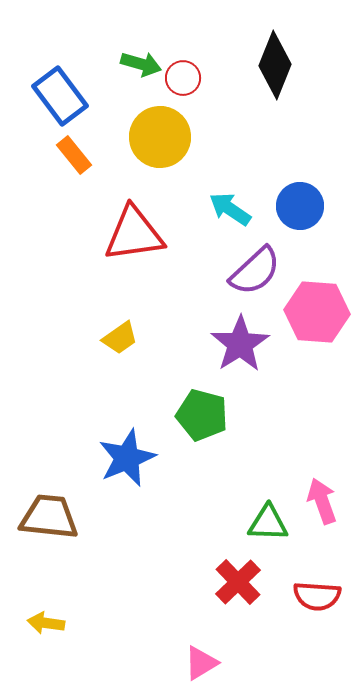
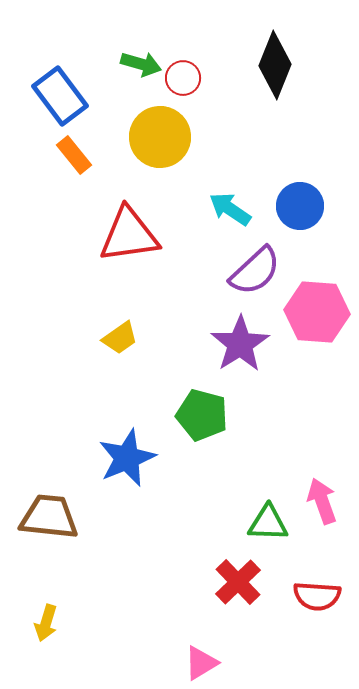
red triangle: moved 5 px left, 1 px down
yellow arrow: rotated 81 degrees counterclockwise
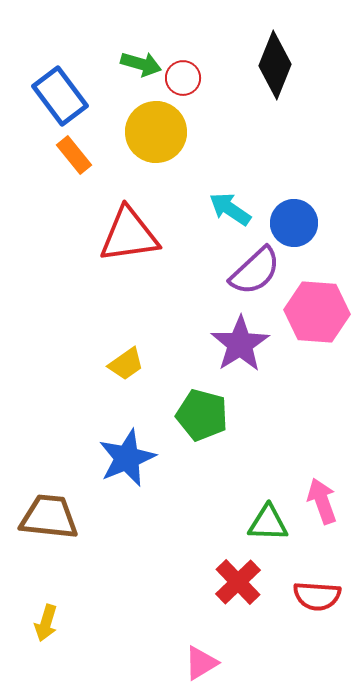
yellow circle: moved 4 px left, 5 px up
blue circle: moved 6 px left, 17 px down
yellow trapezoid: moved 6 px right, 26 px down
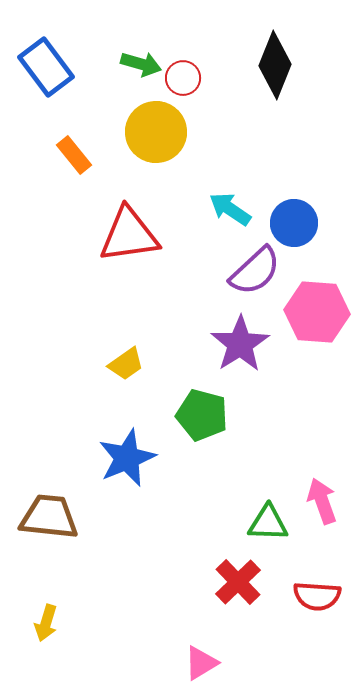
blue rectangle: moved 14 px left, 29 px up
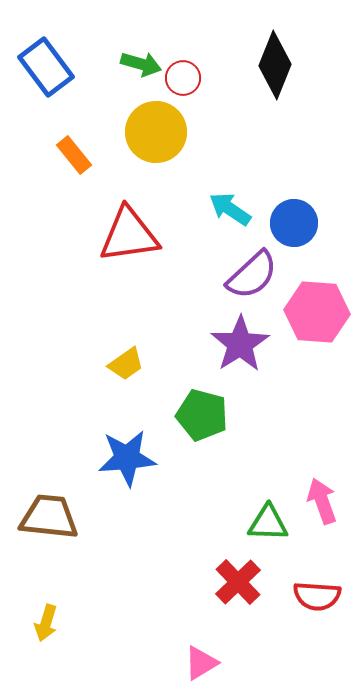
purple semicircle: moved 3 px left, 4 px down
blue star: rotated 18 degrees clockwise
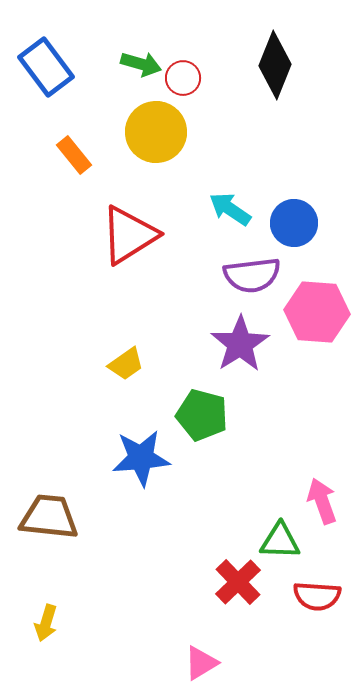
red triangle: rotated 24 degrees counterclockwise
purple semicircle: rotated 36 degrees clockwise
blue star: moved 14 px right
green triangle: moved 12 px right, 18 px down
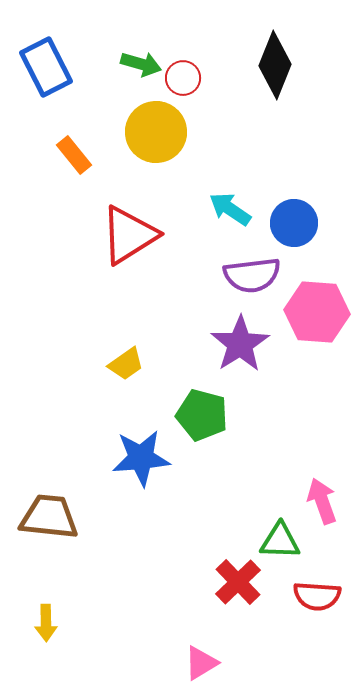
blue rectangle: rotated 10 degrees clockwise
yellow arrow: rotated 18 degrees counterclockwise
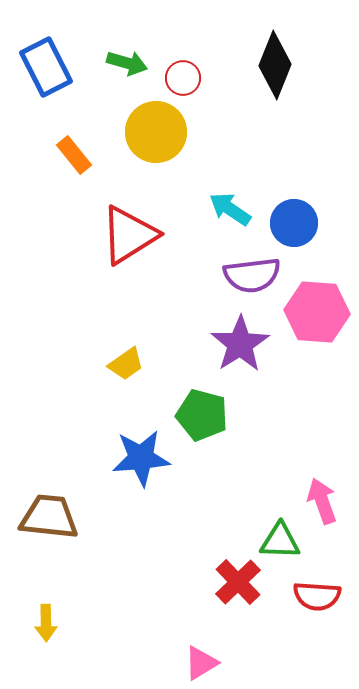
green arrow: moved 14 px left, 1 px up
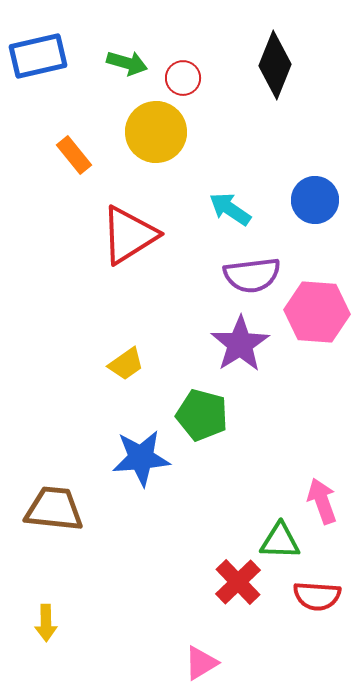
blue rectangle: moved 8 px left, 11 px up; rotated 76 degrees counterclockwise
blue circle: moved 21 px right, 23 px up
brown trapezoid: moved 5 px right, 8 px up
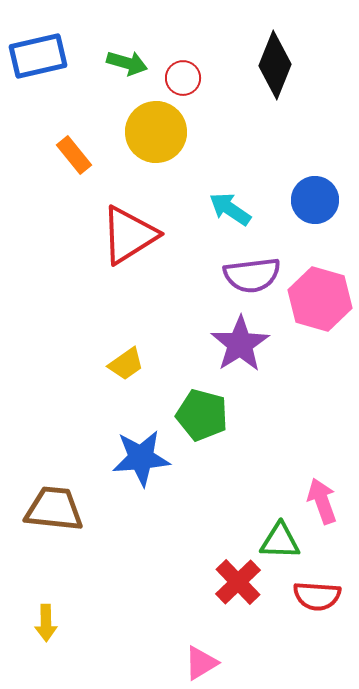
pink hexagon: moved 3 px right, 13 px up; rotated 12 degrees clockwise
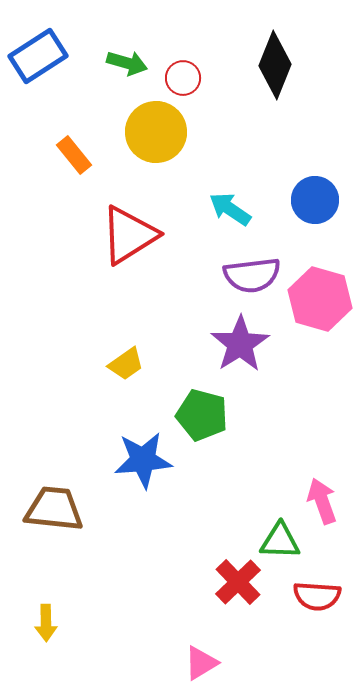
blue rectangle: rotated 20 degrees counterclockwise
blue star: moved 2 px right, 2 px down
